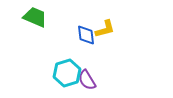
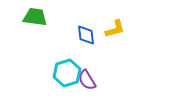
green trapezoid: rotated 15 degrees counterclockwise
yellow L-shape: moved 10 px right
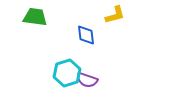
yellow L-shape: moved 14 px up
purple semicircle: rotated 40 degrees counterclockwise
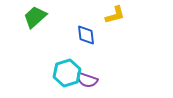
green trapezoid: rotated 50 degrees counterclockwise
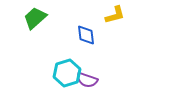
green trapezoid: moved 1 px down
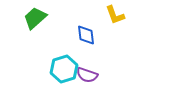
yellow L-shape: rotated 85 degrees clockwise
cyan hexagon: moved 3 px left, 4 px up
purple semicircle: moved 5 px up
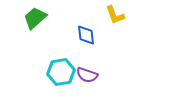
cyan hexagon: moved 3 px left, 3 px down; rotated 8 degrees clockwise
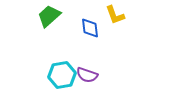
green trapezoid: moved 14 px right, 2 px up
blue diamond: moved 4 px right, 7 px up
cyan hexagon: moved 1 px right, 3 px down
